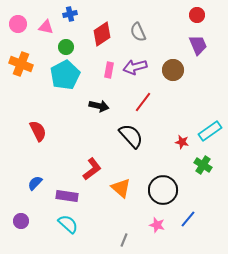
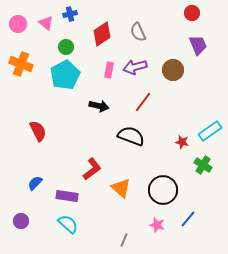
red circle: moved 5 px left, 2 px up
pink triangle: moved 4 px up; rotated 28 degrees clockwise
black semicircle: rotated 28 degrees counterclockwise
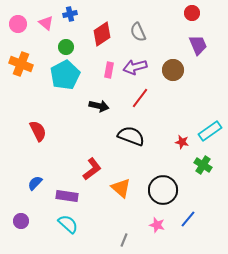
red line: moved 3 px left, 4 px up
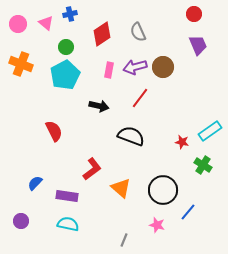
red circle: moved 2 px right, 1 px down
brown circle: moved 10 px left, 3 px up
red semicircle: moved 16 px right
blue line: moved 7 px up
cyan semicircle: rotated 30 degrees counterclockwise
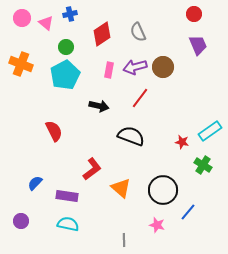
pink circle: moved 4 px right, 6 px up
gray line: rotated 24 degrees counterclockwise
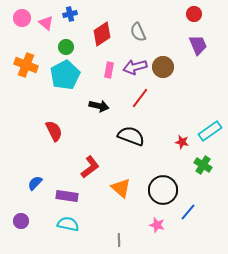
orange cross: moved 5 px right, 1 px down
red L-shape: moved 2 px left, 2 px up
gray line: moved 5 px left
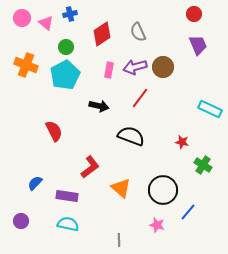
cyan rectangle: moved 22 px up; rotated 60 degrees clockwise
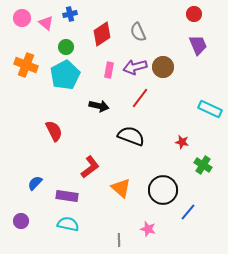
pink star: moved 9 px left, 4 px down
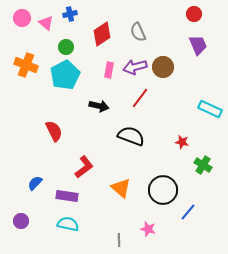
red L-shape: moved 6 px left
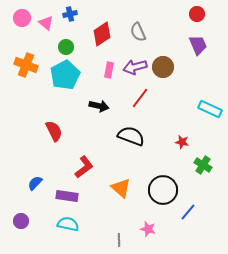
red circle: moved 3 px right
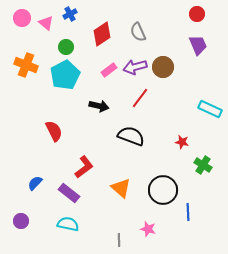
blue cross: rotated 16 degrees counterclockwise
pink rectangle: rotated 42 degrees clockwise
purple rectangle: moved 2 px right, 3 px up; rotated 30 degrees clockwise
blue line: rotated 42 degrees counterclockwise
